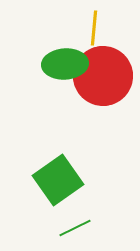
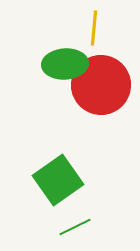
red circle: moved 2 px left, 9 px down
green line: moved 1 px up
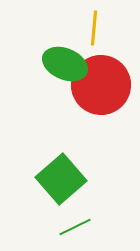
green ellipse: rotated 27 degrees clockwise
green square: moved 3 px right, 1 px up; rotated 6 degrees counterclockwise
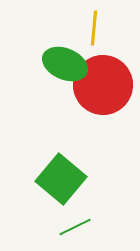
red circle: moved 2 px right
green square: rotated 9 degrees counterclockwise
